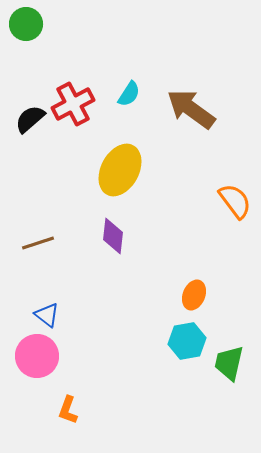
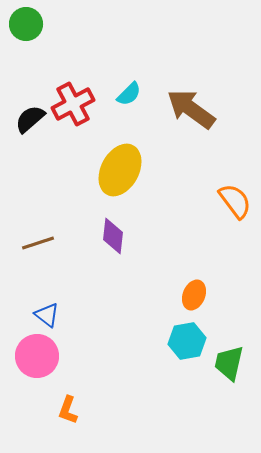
cyan semicircle: rotated 12 degrees clockwise
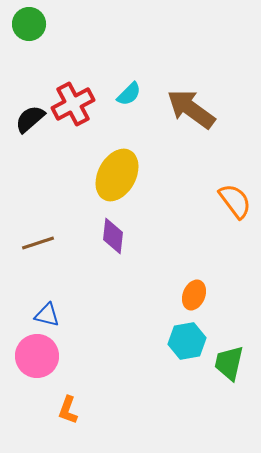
green circle: moved 3 px right
yellow ellipse: moved 3 px left, 5 px down
blue triangle: rotated 24 degrees counterclockwise
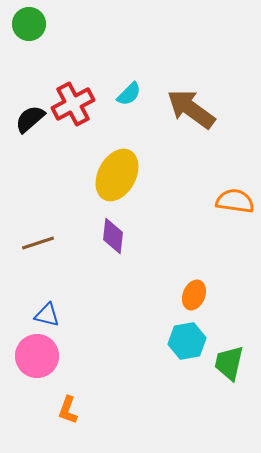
orange semicircle: rotated 45 degrees counterclockwise
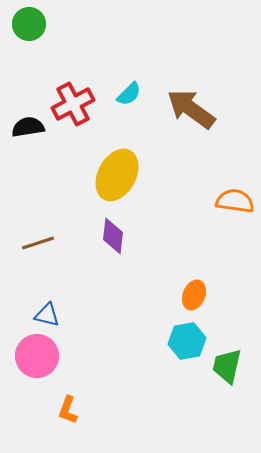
black semicircle: moved 2 px left, 8 px down; rotated 32 degrees clockwise
green trapezoid: moved 2 px left, 3 px down
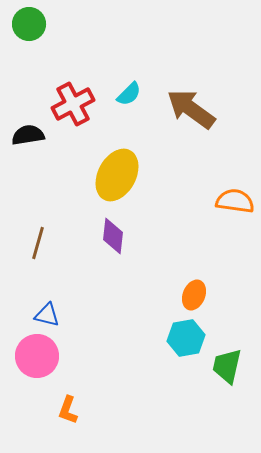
black semicircle: moved 8 px down
brown line: rotated 56 degrees counterclockwise
cyan hexagon: moved 1 px left, 3 px up
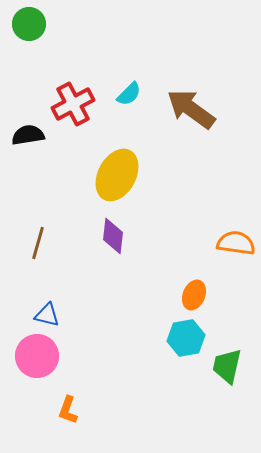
orange semicircle: moved 1 px right, 42 px down
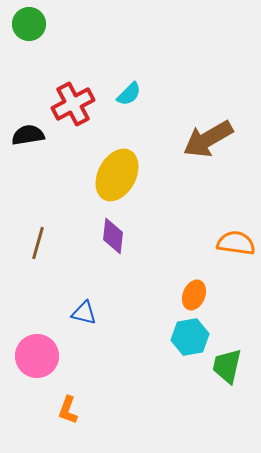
brown arrow: moved 17 px right, 30 px down; rotated 66 degrees counterclockwise
blue triangle: moved 37 px right, 2 px up
cyan hexagon: moved 4 px right, 1 px up
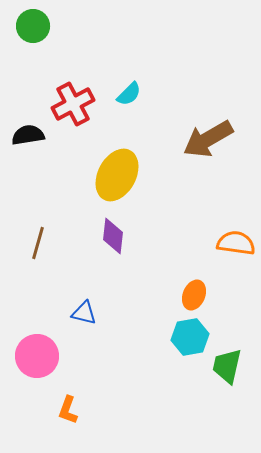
green circle: moved 4 px right, 2 px down
